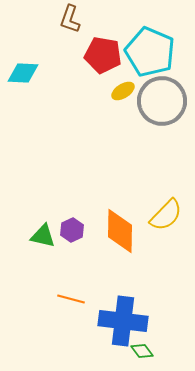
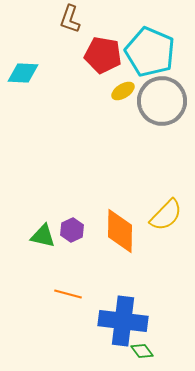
orange line: moved 3 px left, 5 px up
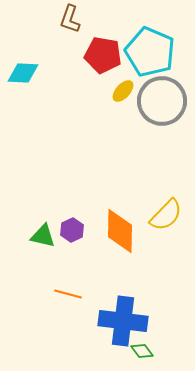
yellow ellipse: rotated 15 degrees counterclockwise
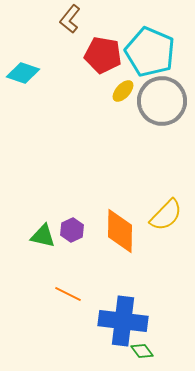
brown L-shape: rotated 20 degrees clockwise
cyan diamond: rotated 16 degrees clockwise
orange line: rotated 12 degrees clockwise
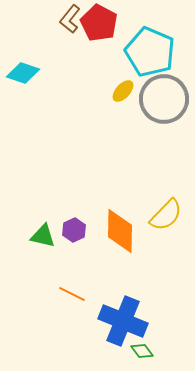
red pentagon: moved 4 px left, 32 px up; rotated 18 degrees clockwise
gray circle: moved 2 px right, 2 px up
purple hexagon: moved 2 px right
orange line: moved 4 px right
blue cross: rotated 15 degrees clockwise
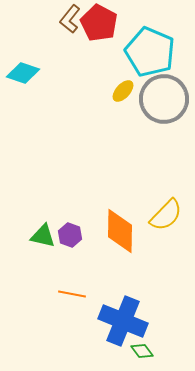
purple hexagon: moved 4 px left, 5 px down; rotated 15 degrees counterclockwise
orange line: rotated 16 degrees counterclockwise
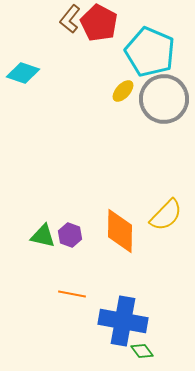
blue cross: rotated 12 degrees counterclockwise
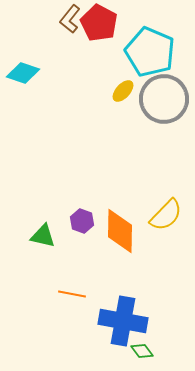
purple hexagon: moved 12 px right, 14 px up
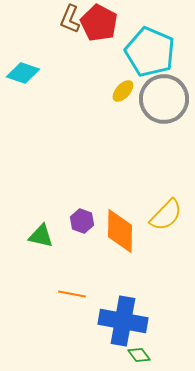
brown L-shape: rotated 16 degrees counterclockwise
green triangle: moved 2 px left
green diamond: moved 3 px left, 4 px down
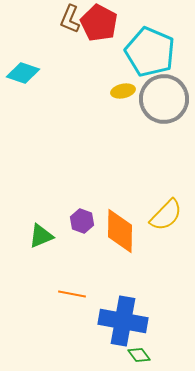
yellow ellipse: rotated 35 degrees clockwise
green triangle: rotated 36 degrees counterclockwise
